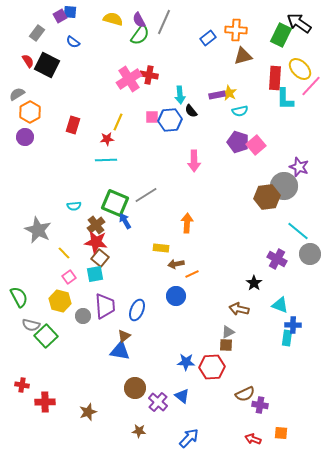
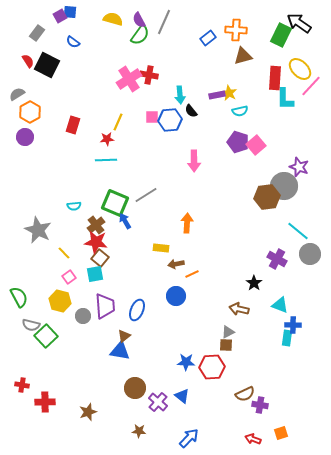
orange square at (281, 433): rotated 24 degrees counterclockwise
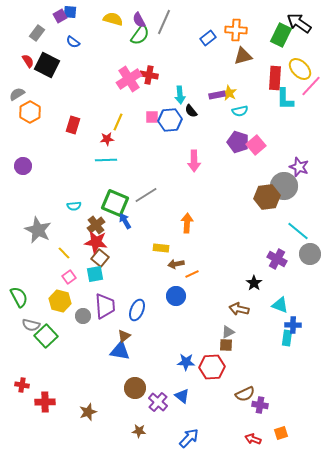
purple circle at (25, 137): moved 2 px left, 29 px down
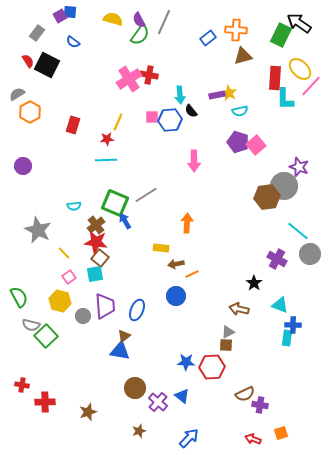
brown star at (139, 431): rotated 24 degrees counterclockwise
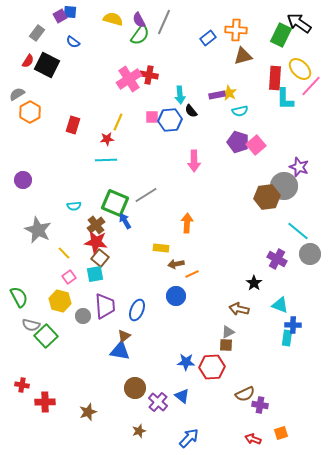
red semicircle at (28, 61): rotated 64 degrees clockwise
purple circle at (23, 166): moved 14 px down
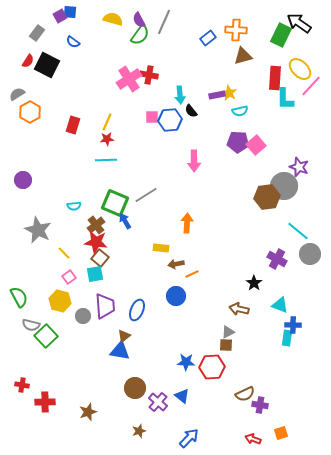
yellow line at (118, 122): moved 11 px left
purple pentagon at (238, 142): rotated 15 degrees counterclockwise
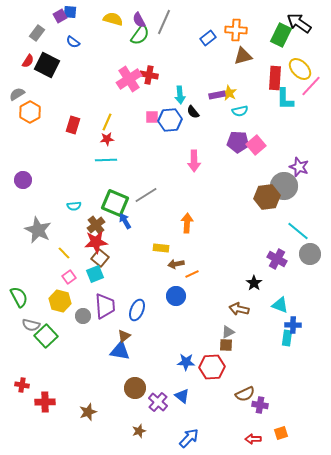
black semicircle at (191, 111): moved 2 px right, 1 px down
red star at (96, 242): rotated 15 degrees counterclockwise
cyan square at (95, 274): rotated 12 degrees counterclockwise
red arrow at (253, 439): rotated 21 degrees counterclockwise
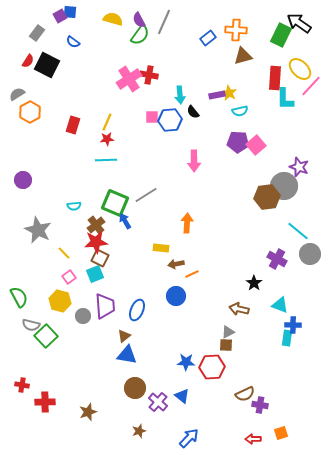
brown square at (100, 258): rotated 12 degrees counterclockwise
blue triangle at (120, 351): moved 7 px right, 4 px down
